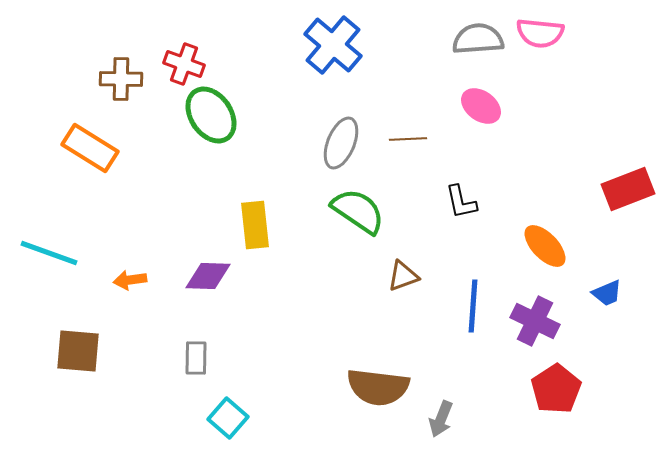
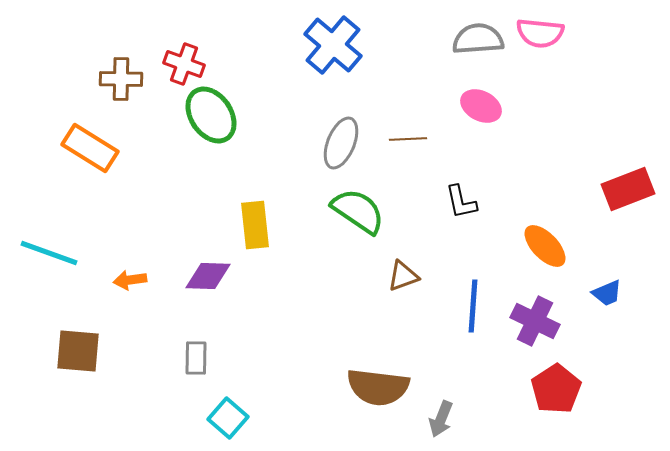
pink ellipse: rotated 9 degrees counterclockwise
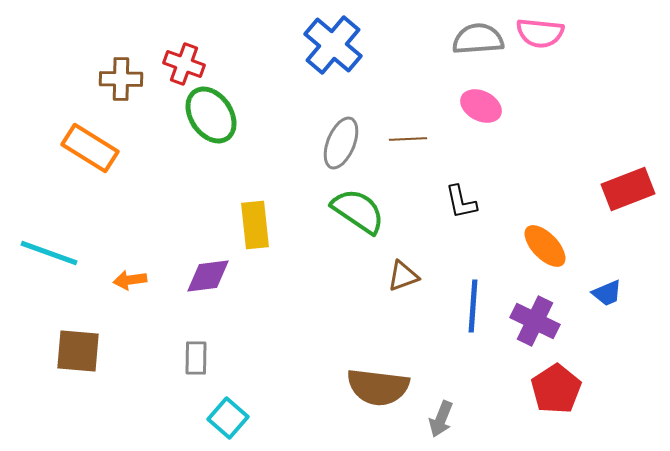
purple diamond: rotated 9 degrees counterclockwise
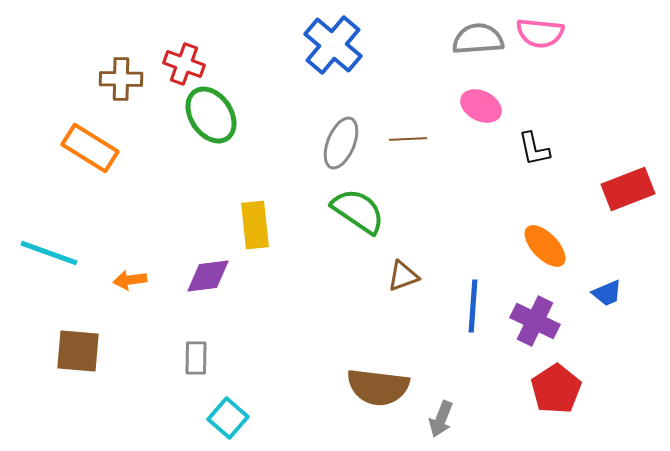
black L-shape: moved 73 px right, 53 px up
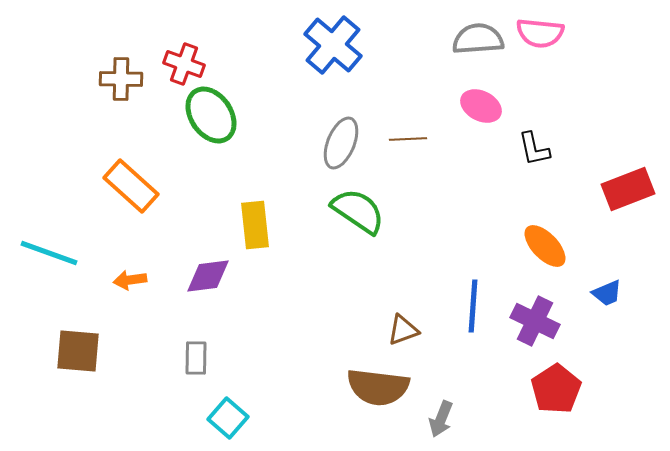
orange rectangle: moved 41 px right, 38 px down; rotated 10 degrees clockwise
brown triangle: moved 54 px down
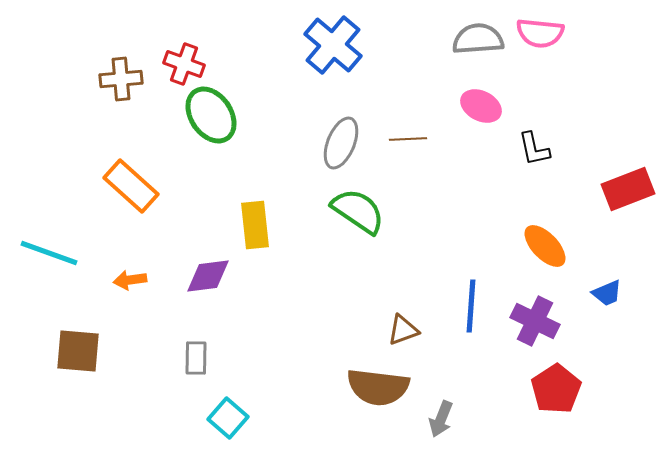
brown cross: rotated 6 degrees counterclockwise
blue line: moved 2 px left
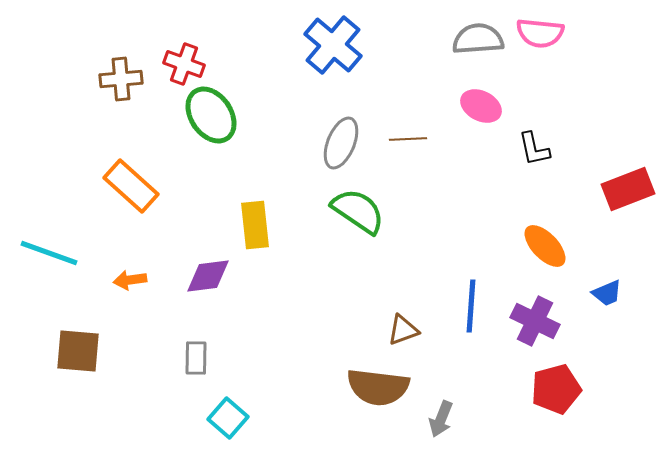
red pentagon: rotated 18 degrees clockwise
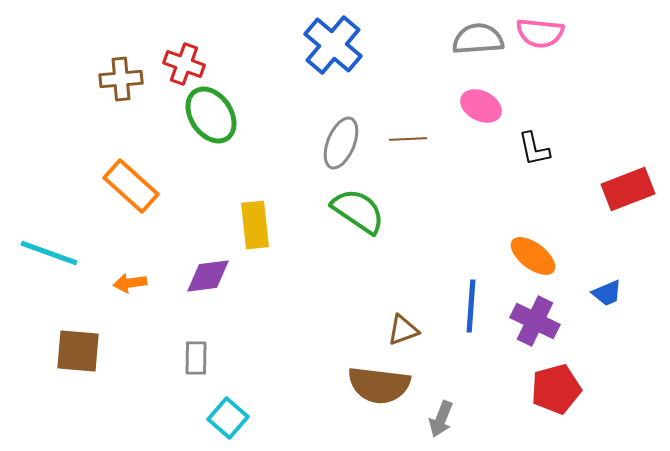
orange ellipse: moved 12 px left, 10 px down; rotated 9 degrees counterclockwise
orange arrow: moved 3 px down
brown semicircle: moved 1 px right, 2 px up
